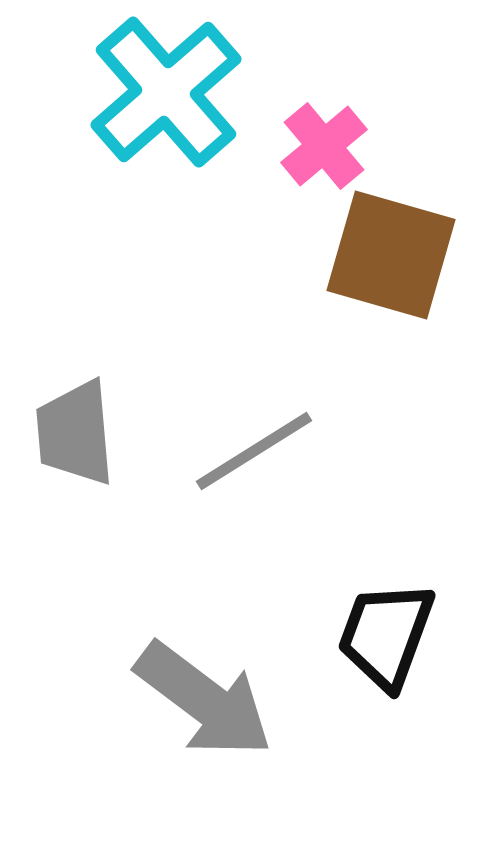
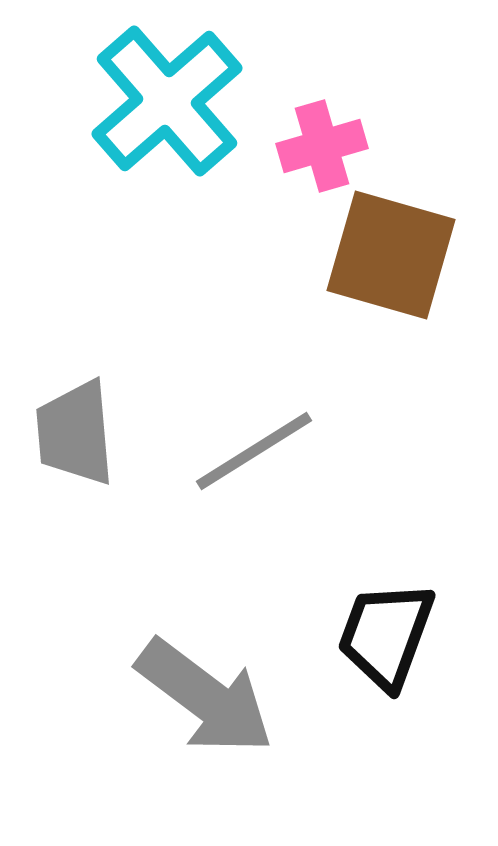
cyan cross: moved 1 px right, 9 px down
pink cross: moved 2 px left; rotated 24 degrees clockwise
gray arrow: moved 1 px right, 3 px up
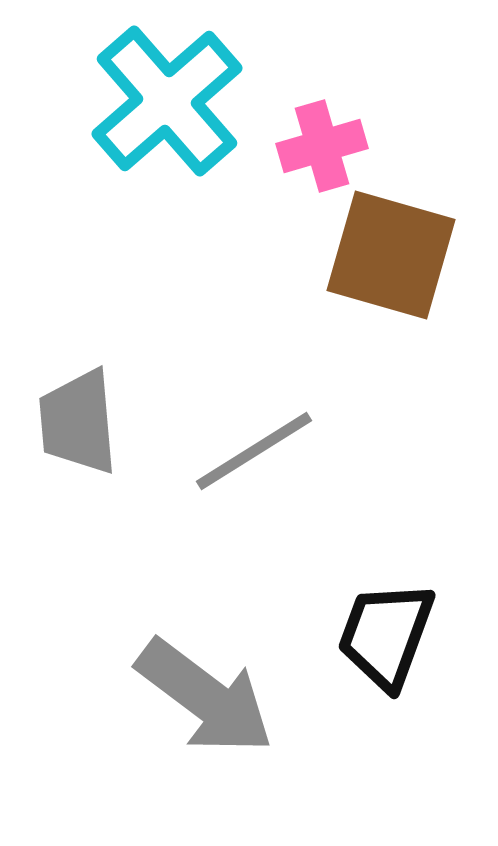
gray trapezoid: moved 3 px right, 11 px up
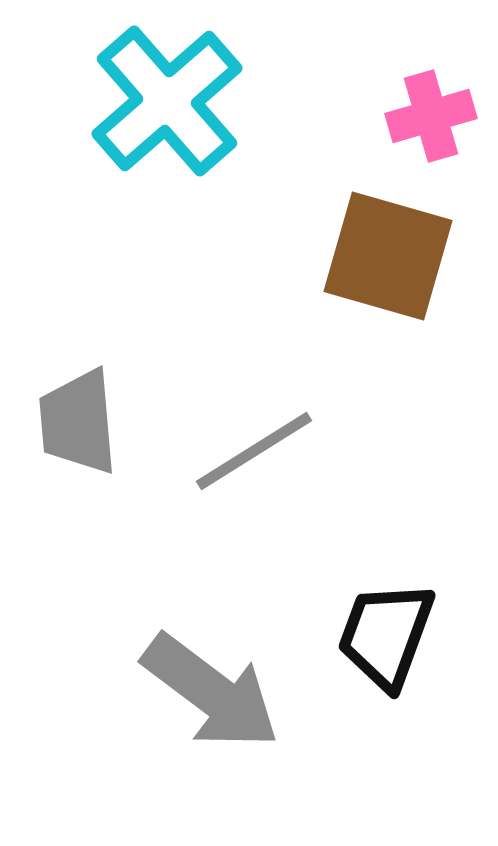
pink cross: moved 109 px right, 30 px up
brown square: moved 3 px left, 1 px down
gray arrow: moved 6 px right, 5 px up
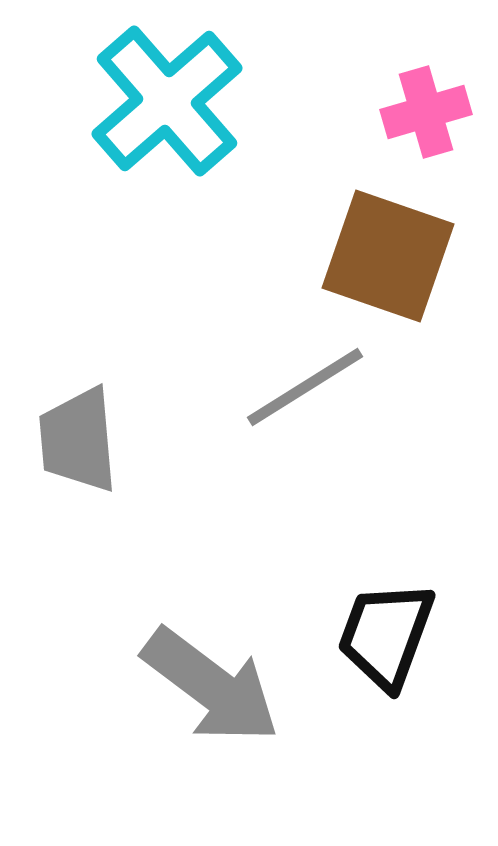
pink cross: moved 5 px left, 4 px up
brown square: rotated 3 degrees clockwise
gray trapezoid: moved 18 px down
gray line: moved 51 px right, 64 px up
gray arrow: moved 6 px up
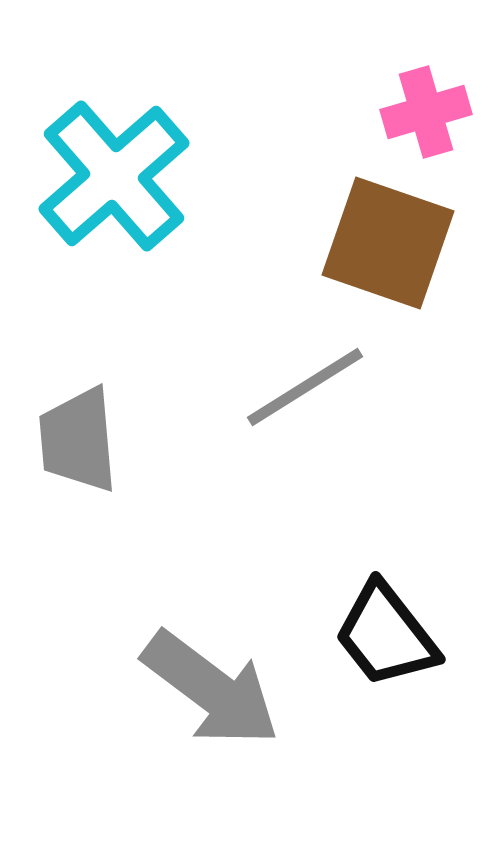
cyan cross: moved 53 px left, 75 px down
brown square: moved 13 px up
black trapezoid: rotated 58 degrees counterclockwise
gray arrow: moved 3 px down
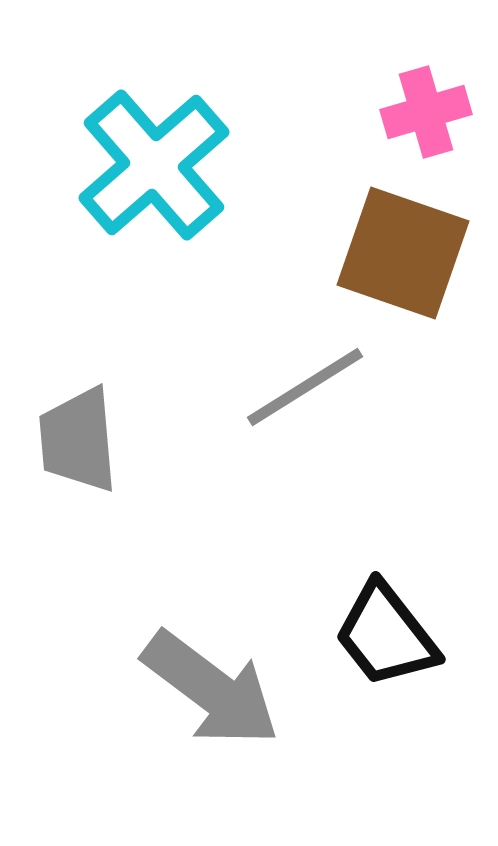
cyan cross: moved 40 px right, 11 px up
brown square: moved 15 px right, 10 px down
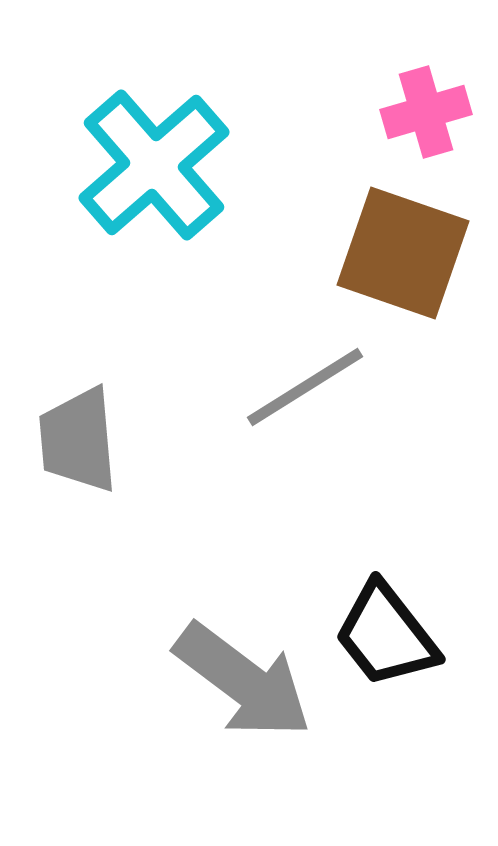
gray arrow: moved 32 px right, 8 px up
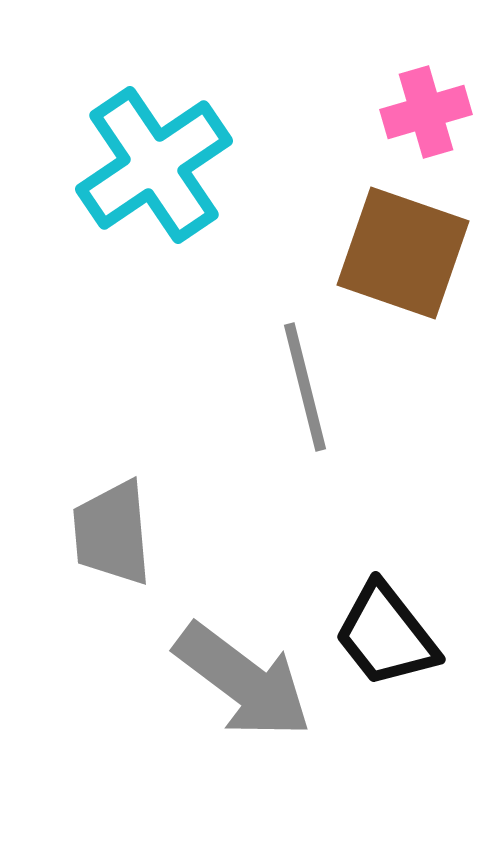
cyan cross: rotated 7 degrees clockwise
gray line: rotated 72 degrees counterclockwise
gray trapezoid: moved 34 px right, 93 px down
